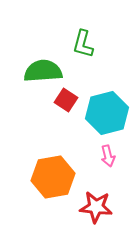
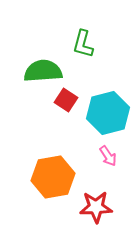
cyan hexagon: moved 1 px right
pink arrow: rotated 20 degrees counterclockwise
red star: rotated 8 degrees counterclockwise
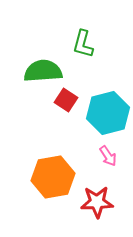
red star: moved 1 px right, 5 px up
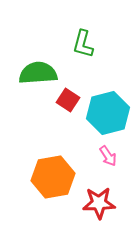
green semicircle: moved 5 px left, 2 px down
red square: moved 2 px right
red star: moved 2 px right, 1 px down
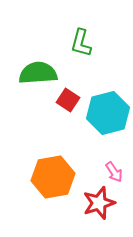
green L-shape: moved 2 px left, 1 px up
pink arrow: moved 6 px right, 16 px down
red star: rotated 16 degrees counterclockwise
